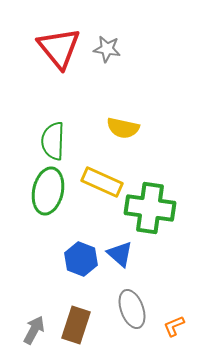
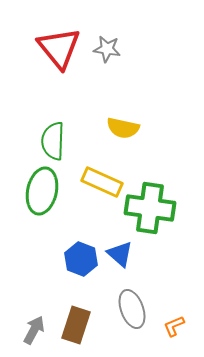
green ellipse: moved 6 px left
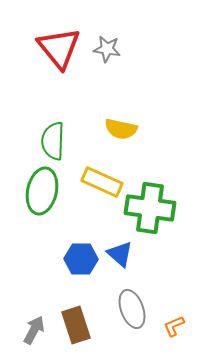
yellow semicircle: moved 2 px left, 1 px down
blue hexagon: rotated 20 degrees counterclockwise
brown rectangle: rotated 36 degrees counterclockwise
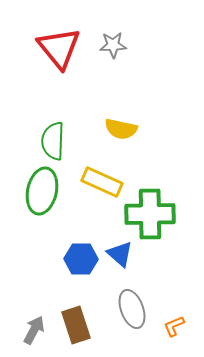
gray star: moved 6 px right, 4 px up; rotated 12 degrees counterclockwise
green cross: moved 6 px down; rotated 9 degrees counterclockwise
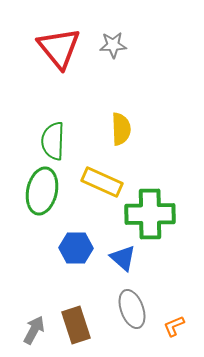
yellow semicircle: rotated 104 degrees counterclockwise
blue triangle: moved 3 px right, 4 px down
blue hexagon: moved 5 px left, 11 px up
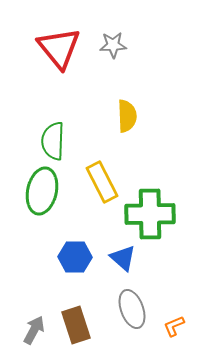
yellow semicircle: moved 6 px right, 13 px up
yellow rectangle: rotated 39 degrees clockwise
blue hexagon: moved 1 px left, 9 px down
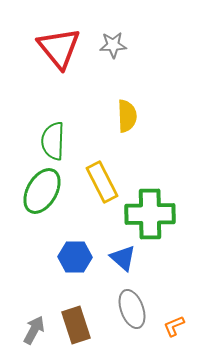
green ellipse: rotated 18 degrees clockwise
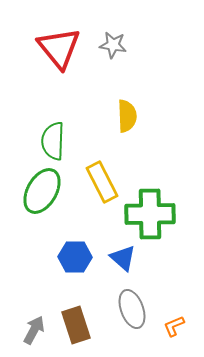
gray star: rotated 12 degrees clockwise
